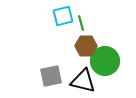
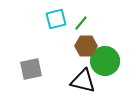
cyan square: moved 7 px left, 3 px down
green line: rotated 56 degrees clockwise
gray square: moved 20 px left, 7 px up
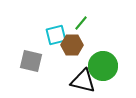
cyan square: moved 16 px down
brown hexagon: moved 14 px left, 1 px up
green circle: moved 2 px left, 5 px down
gray square: moved 8 px up; rotated 25 degrees clockwise
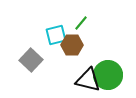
gray square: moved 1 px up; rotated 30 degrees clockwise
green circle: moved 5 px right, 9 px down
black triangle: moved 5 px right, 1 px up
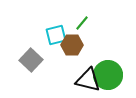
green line: moved 1 px right
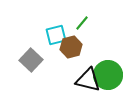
brown hexagon: moved 1 px left, 2 px down; rotated 15 degrees counterclockwise
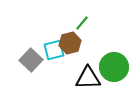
cyan square: moved 2 px left, 15 px down
brown hexagon: moved 1 px left, 4 px up
green circle: moved 6 px right, 8 px up
black triangle: moved 2 px up; rotated 16 degrees counterclockwise
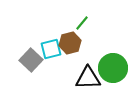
cyan square: moved 3 px left, 1 px up
green circle: moved 1 px left, 1 px down
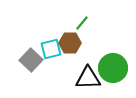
brown hexagon: rotated 15 degrees clockwise
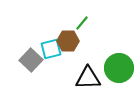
brown hexagon: moved 2 px left, 2 px up
green circle: moved 6 px right
